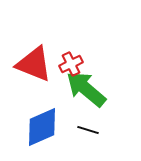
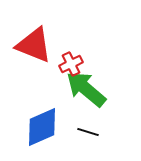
red triangle: moved 19 px up
black line: moved 2 px down
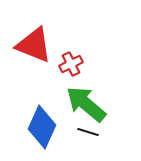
green arrow: moved 15 px down
blue diamond: rotated 42 degrees counterclockwise
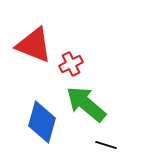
blue diamond: moved 5 px up; rotated 9 degrees counterclockwise
black line: moved 18 px right, 13 px down
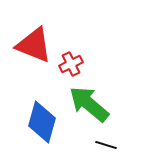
green arrow: moved 3 px right
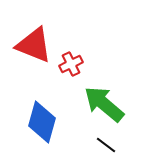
green arrow: moved 15 px right
black line: rotated 20 degrees clockwise
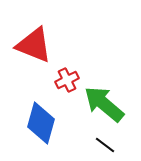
red cross: moved 4 px left, 16 px down
blue diamond: moved 1 px left, 1 px down
black line: moved 1 px left
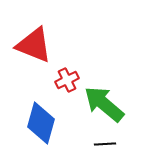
black line: moved 1 px up; rotated 40 degrees counterclockwise
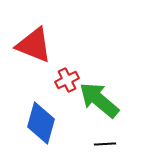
green arrow: moved 5 px left, 4 px up
